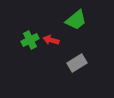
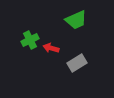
green trapezoid: rotated 15 degrees clockwise
red arrow: moved 8 px down
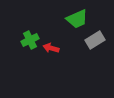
green trapezoid: moved 1 px right, 1 px up
gray rectangle: moved 18 px right, 23 px up
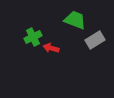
green trapezoid: moved 2 px left, 1 px down; rotated 135 degrees counterclockwise
green cross: moved 3 px right, 3 px up
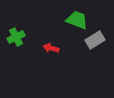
green trapezoid: moved 2 px right
green cross: moved 17 px left
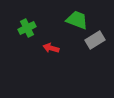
green cross: moved 11 px right, 9 px up
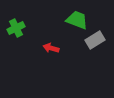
green cross: moved 11 px left
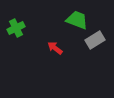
red arrow: moved 4 px right; rotated 21 degrees clockwise
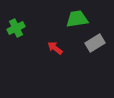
green trapezoid: moved 1 px up; rotated 30 degrees counterclockwise
gray rectangle: moved 3 px down
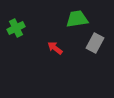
gray rectangle: rotated 30 degrees counterclockwise
